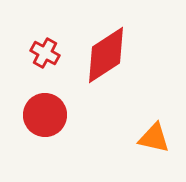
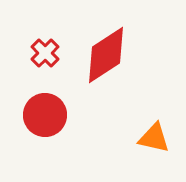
red cross: rotated 16 degrees clockwise
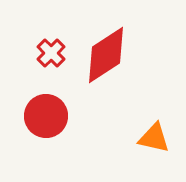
red cross: moved 6 px right
red circle: moved 1 px right, 1 px down
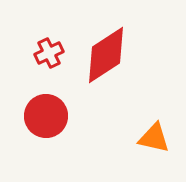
red cross: moved 2 px left; rotated 20 degrees clockwise
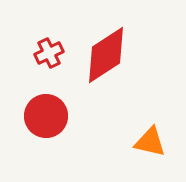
orange triangle: moved 4 px left, 4 px down
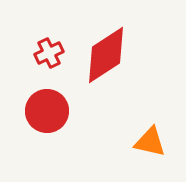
red circle: moved 1 px right, 5 px up
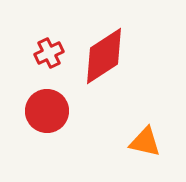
red diamond: moved 2 px left, 1 px down
orange triangle: moved 5 px left
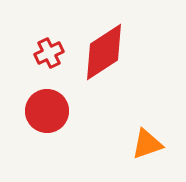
red diamond: moved 4 px up
orange triangle: moved 2 px right, 2 px down; rotated 32 degrees counterclockwise
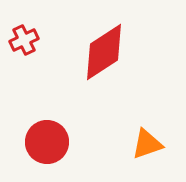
red cross: moved 25 px left, 13 px up
red circle: moved 31 px down
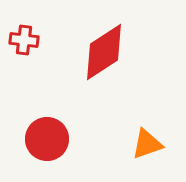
red cross: rotated 32 degrees clockwise
red circle: moved 3 px up
